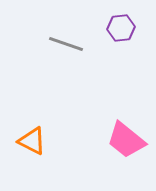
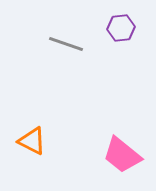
pink trapezoid: moved 4 px left, 15 px down
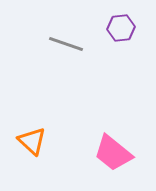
orange triangle: rotated 16 degrees clockwise
pink trapezoid: moved 9 px left, 2 px up
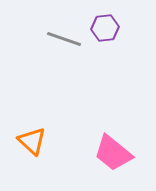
purple hexagon: moved 16 px left
gray line: moved 2 px left, 5 px up
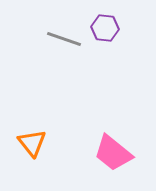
purple hexagon: rotated 12 degrees clockwise
orange triangle: moved 2 px down; rotated 8 degrees clockwise
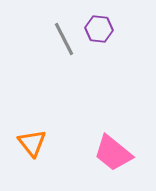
purple hexagon: moved 6 px left, 1 px down
gray line: rotated 44 degrees clockwise
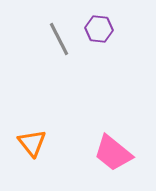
gray line: moved 5 px left
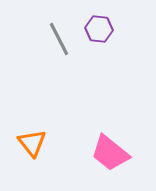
pink trapezoid: moved 3 px left
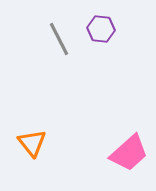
purple hexagon: moved 2 px right
pink trapezoid: moved 19 px right; rotated 81 degrees counterclockwise
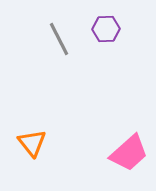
purple hexagon: moved 5 px right; rotated 8 degrees counterclockwise
